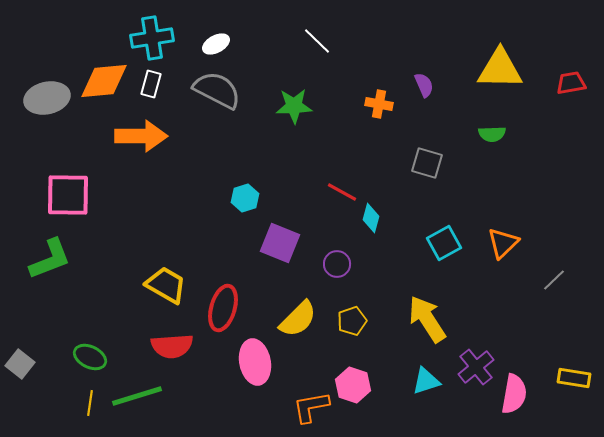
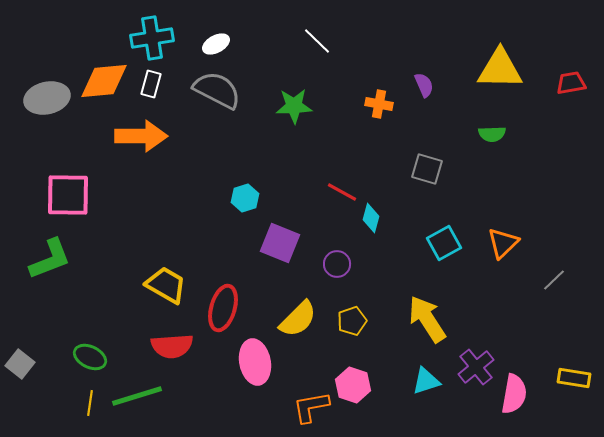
gray square at (427, 163): moved 6 px down
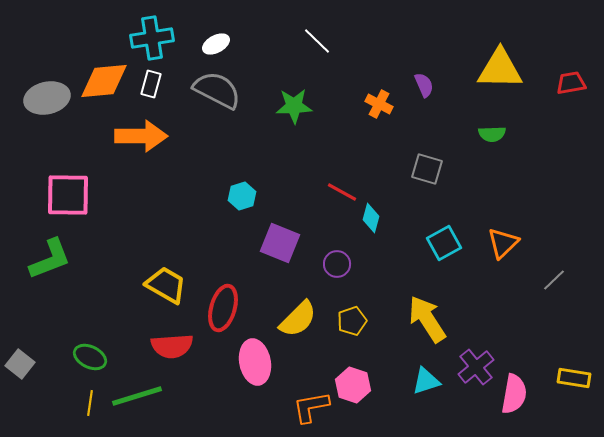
orange cross at (379, 104): rotated 16 degrees clockwise
cyan hexagon at (245, 198): moved 3 px left, 2 px up
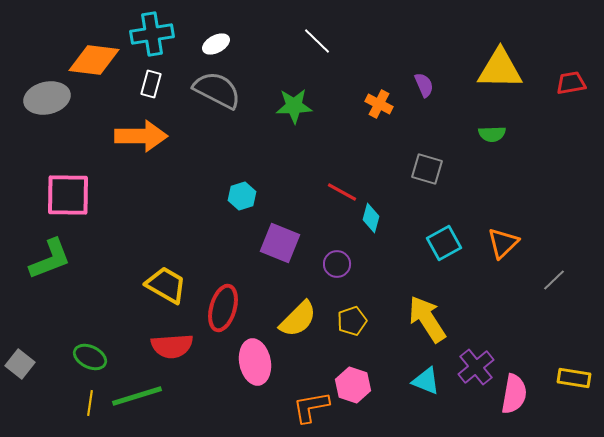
cyan cross at (152, 38): moved 4 px up
orange diamond at (104, 81): moved 10 px left, 21 px up; rotated 12 degrees clockwise
cyan triangle at (426, 381): rotated 40 degrees clockwise
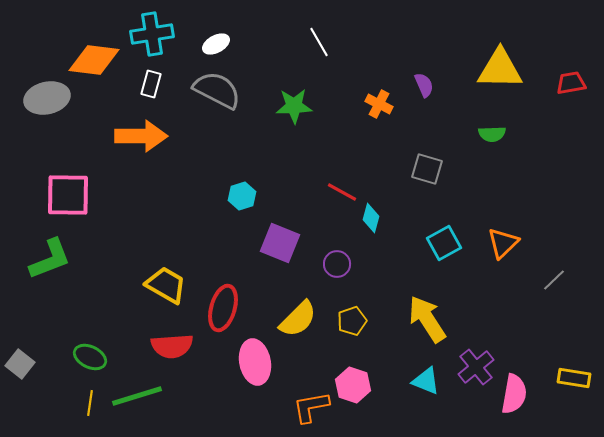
white line at (317, 41): moved 2 px right, 1 px down; rotated 16 degrees clockwise
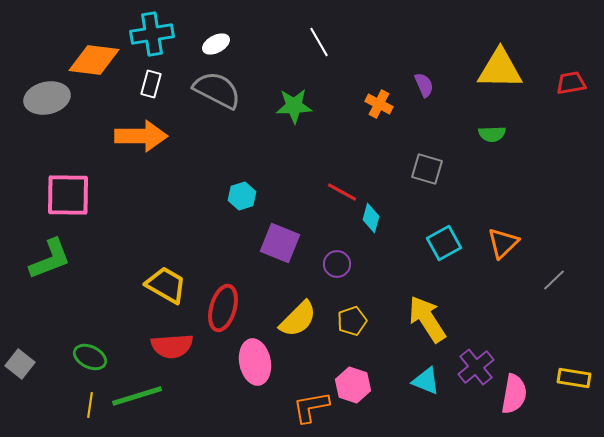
yellow line at (90, 403): moved 2 px down
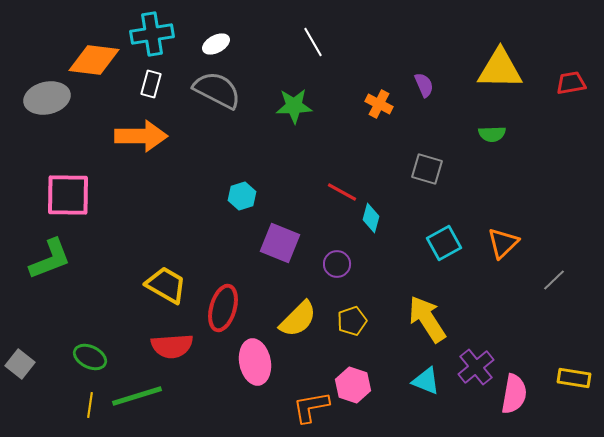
white line at (319, 42): moved 6 px left
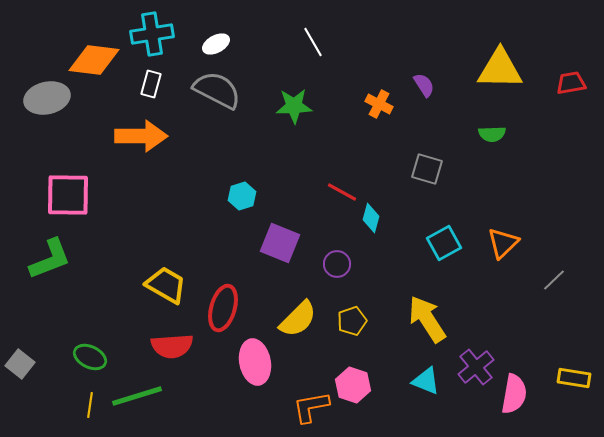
purple semicircle at (424, 85): rotated 10 degrees counterclockwise
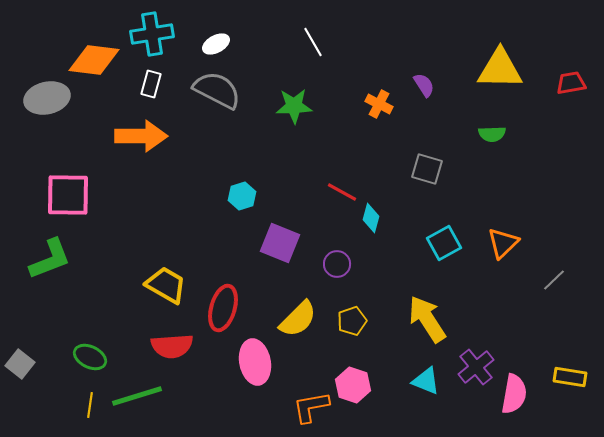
yellow rectangle at (574, 378): moved 4 px left, 1 px up
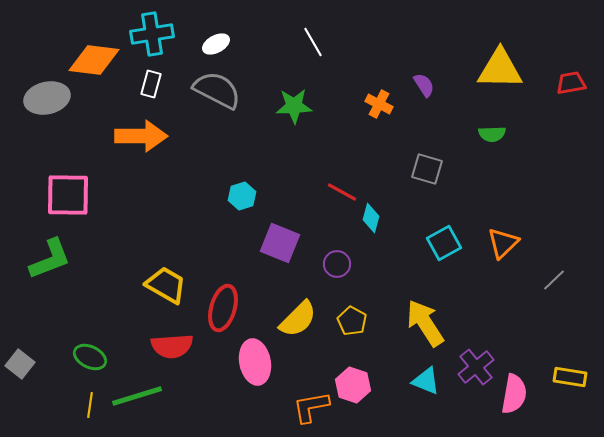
yellow arrow at (427, 319): moved 2 px left, 4 px down
yellow pentagon at (352, 321): rotated 24 degrees counterclockwise
